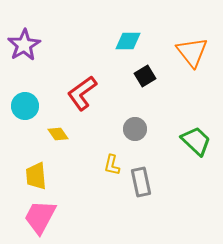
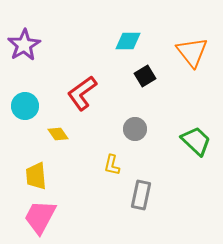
gray rectangle: moved 13 px down; rotated 24 degrees clockwise
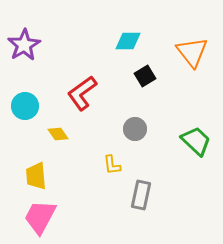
yellow L-shape: rotated 20 degrees counterclockwise
